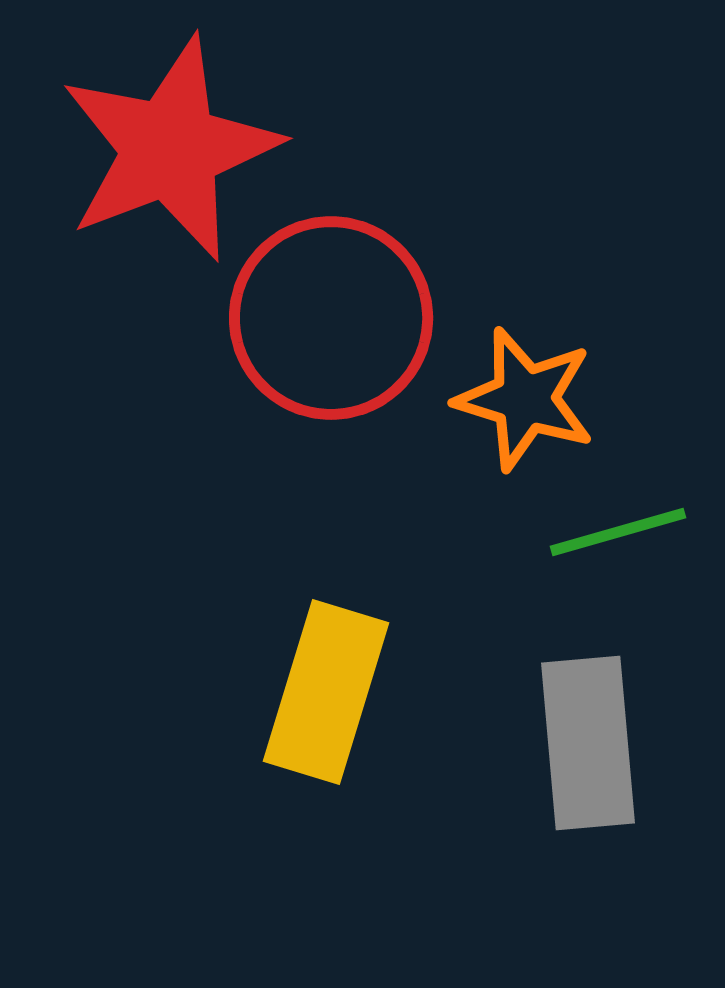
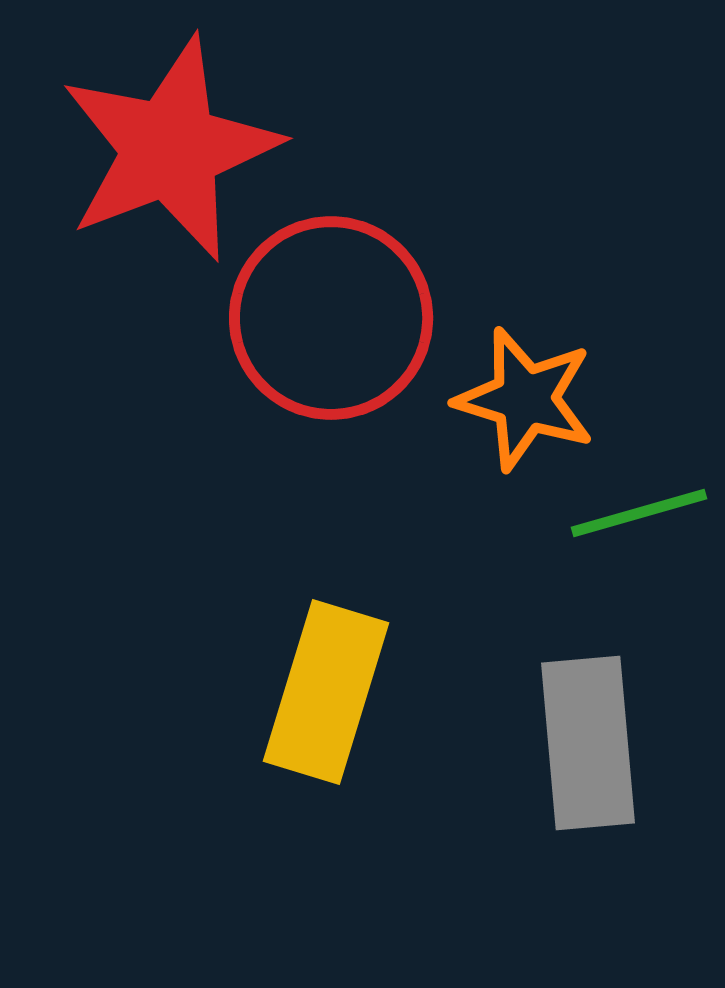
green line: moved 21 px right, 19 px up
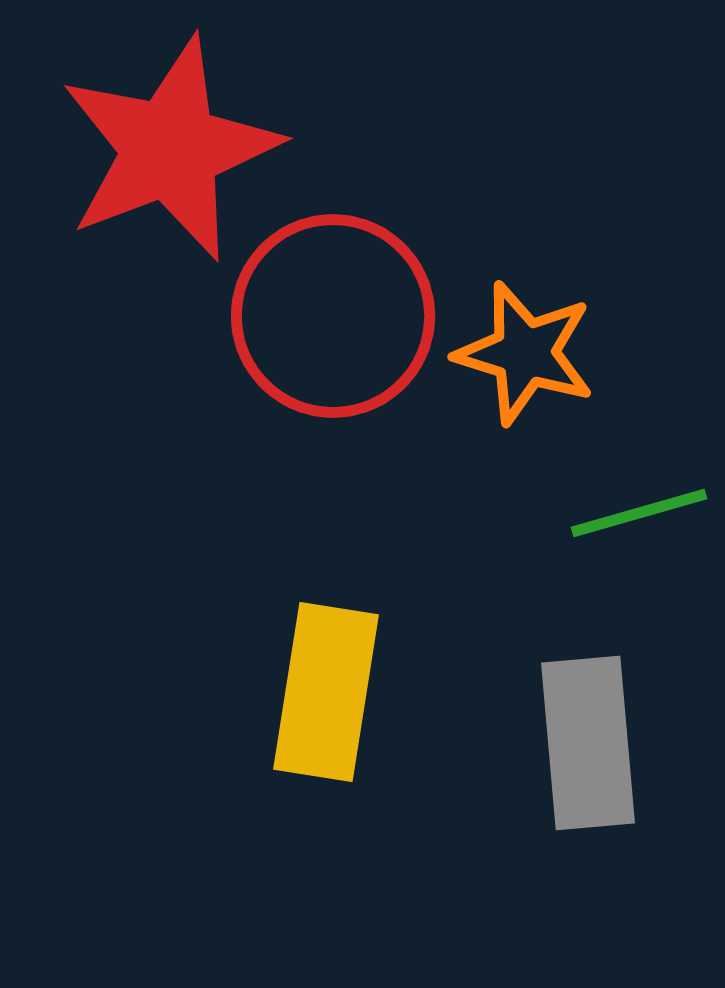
red circle: moved 2 px right, 2 px up
orange star: moved 46 px up
yellow rectangle: rotated 8 degrees counterclockwise
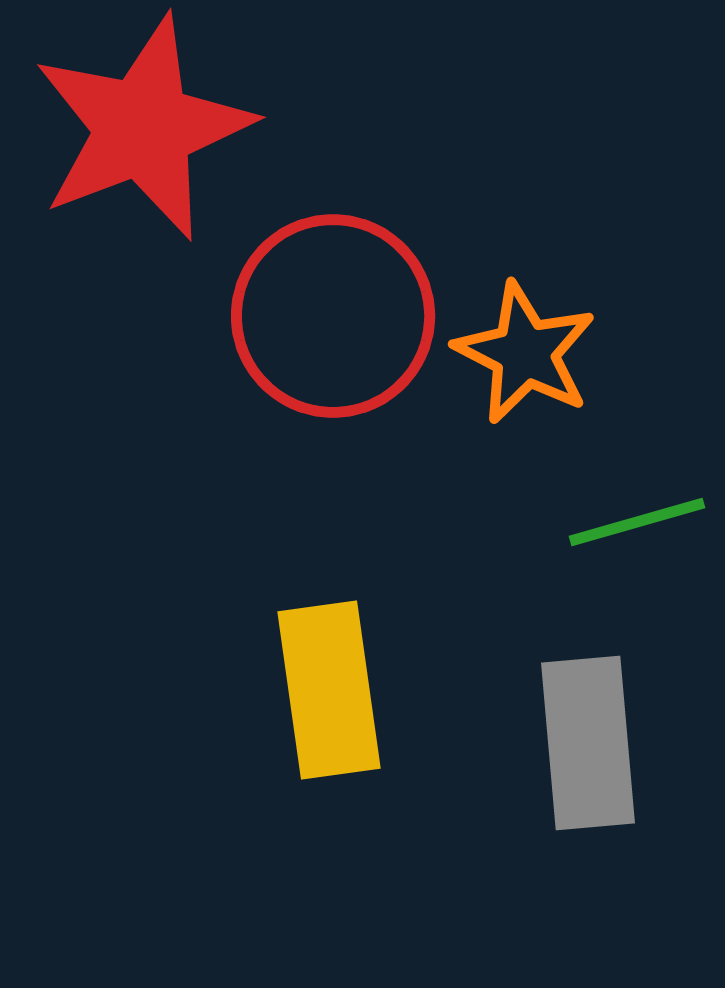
red star: moved 27 px left, 21 px up
orange star: rotated 10 degrees clockwise
green line: moved 2 px left, 9 px down
yellow rectangle: moved 3 px right, 2 px up; rotated 17 degrees counterclockwise
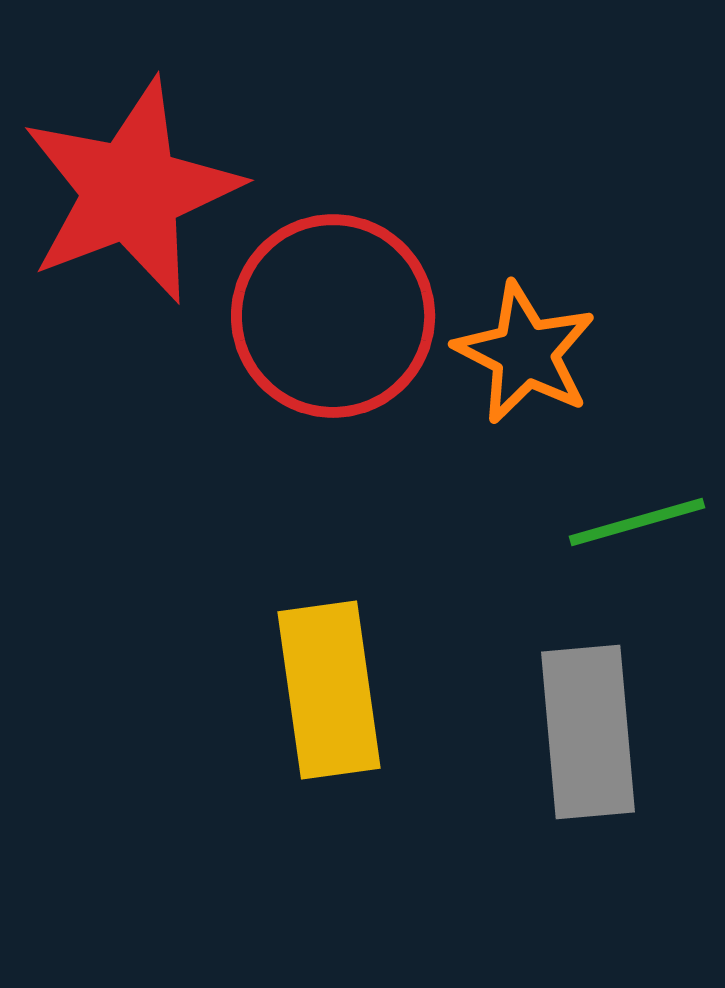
red star: moved 12 px left, 63 px down
gray rectangle: moved 11 px up
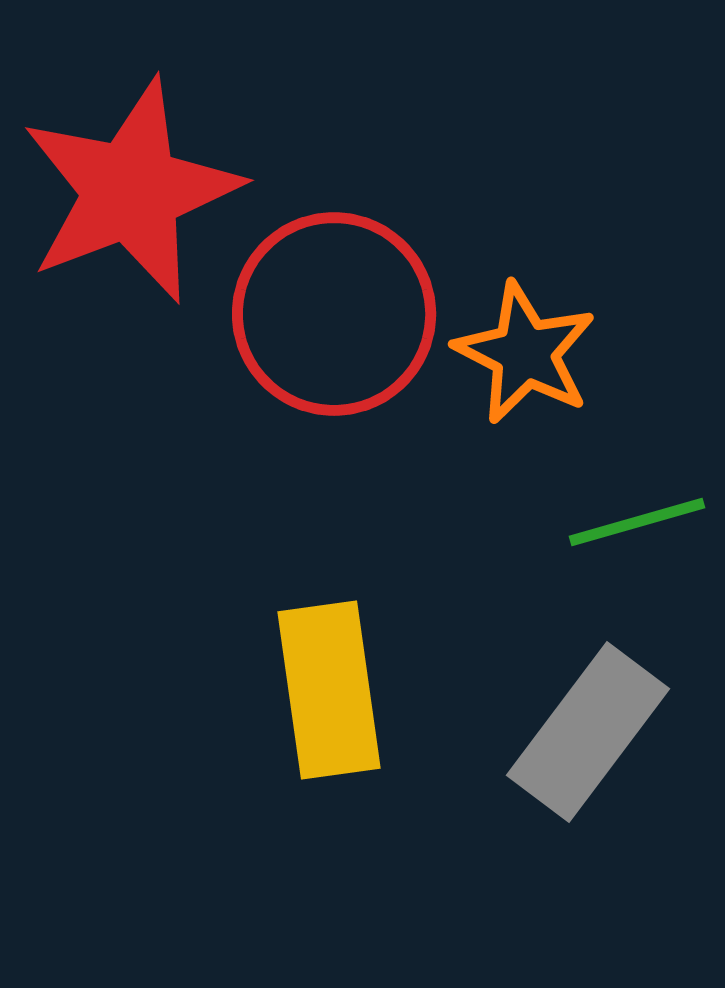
red circle: moved 1 px right, 2 px up
gray rectangle: rotated 42 degrees clockwise
